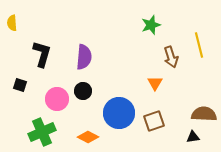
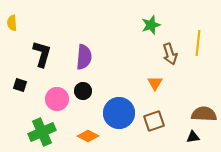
yellow line: moved 1 px left, 2 px up; rotated 20 degrees clockwise
brown arrow: moved 1 px left, 3 px up
orange diamond: moved 1 px up
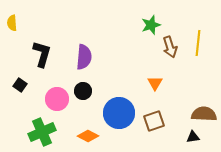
brown arrow: moved 7 px up
black square: rotated 16 degrees clockwise
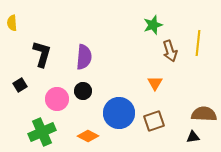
green star: moved 2 px right
brown arrow: moved 4 px down
black square: rotated 24 degrees clockwise
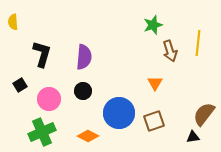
yellow semicircle: moved 1 px right, 1 px up
pink circle: moved 8 px left
brown semicircle: rotated 55 degrees counterclockwise
